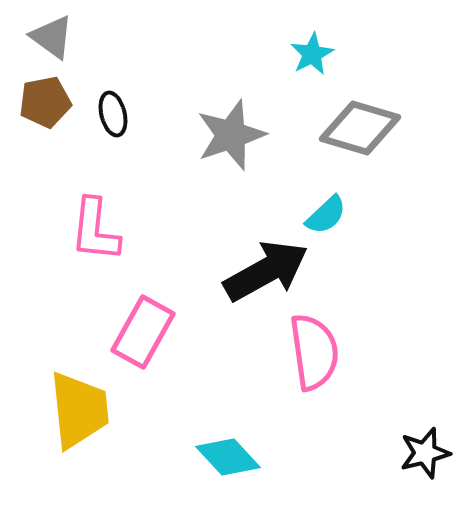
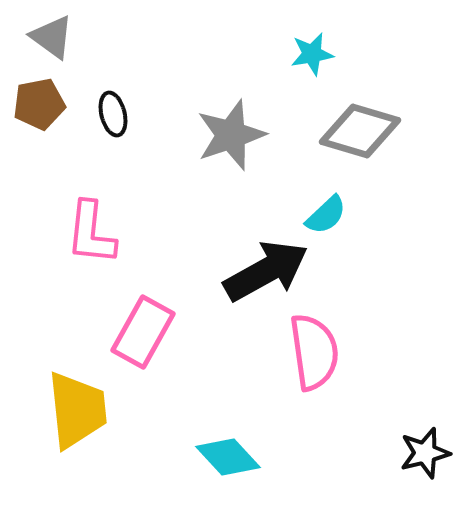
cyan star: rotated 18 degrees clockwise
brown pentagon: moved 6 px left, 2 px down
gray diamond: moved 3 px down
pink L-shape: moved 4 px left, 3 px down
yellow trapezoid: moved 2 px left
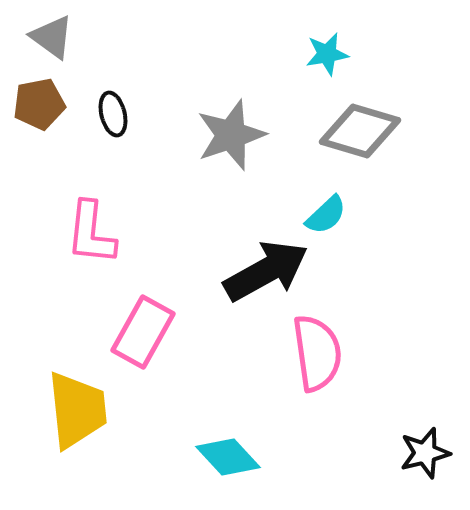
cyan star: moved 15 px right
pink semicircle: moved 3 px right, 1 px down
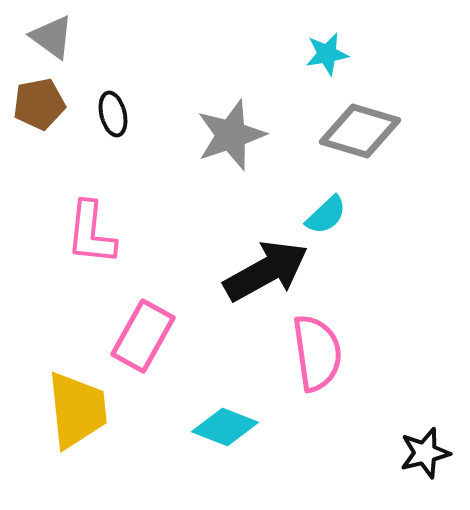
pink rectangle: moved 4 px down
cyan diamond: moved 3 px left, 30 px up; rotated 26 degrees counterclockwise
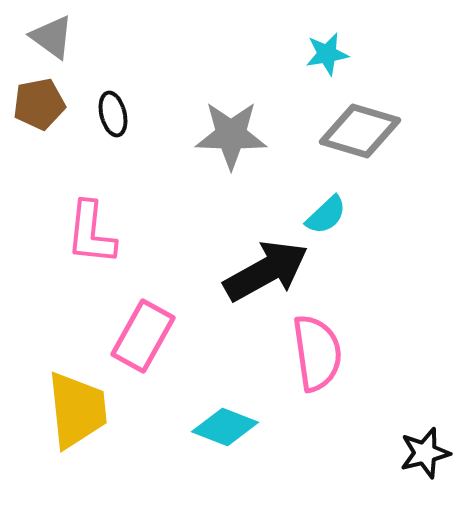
gray star: rotated 20 degrees clockwise
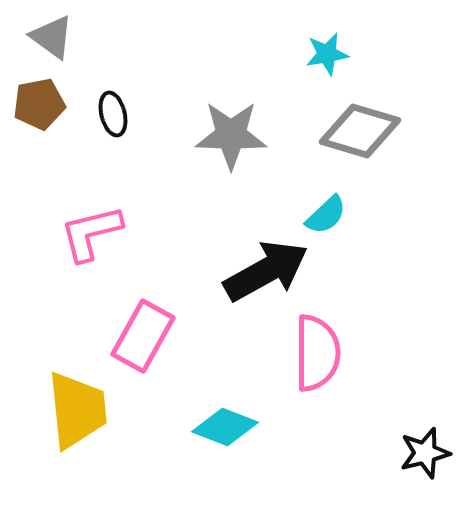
pink L-shape: rotated 70 degrees clockwise
pink semicircle: rotated 8 degrees clockwise
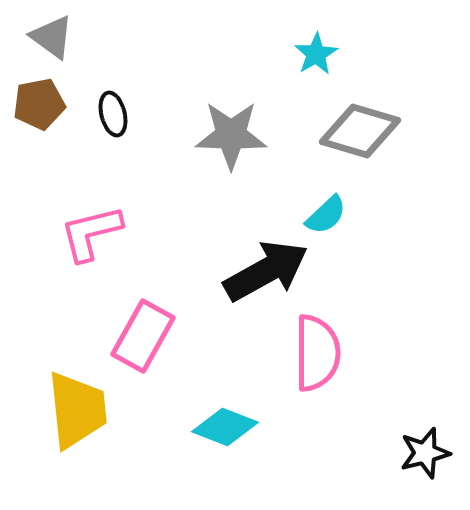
cyan star: moved 11 px left; rotated 21 degrees counterclockwise
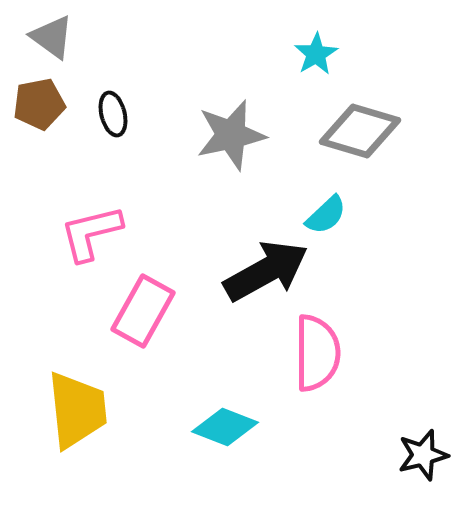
gray star: rotated 14 degrees counterclockwise
pink rectangle: moved 25 px up
black star: moved 2 px left, 2 px down
